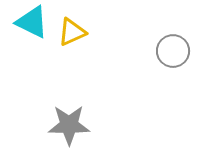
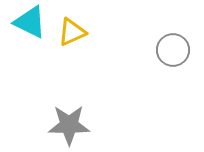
cyan triangle: moved 2 px left
gray circle: moved 1 px up
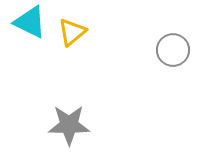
yellow triangle: rotated 16 degrees counterclockwise
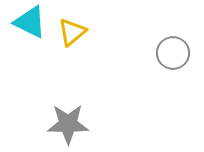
gray circle: moved 3 px down
gray star: moved 1 px left, 1 px up
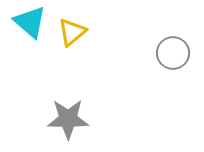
cyan triangle: rotated 15 degrees clockwise
gray star: moved 5 px up
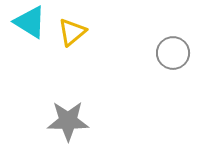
cyan triangle: rotated 9 degrees counterclockwise
gray star: moved 2 px down
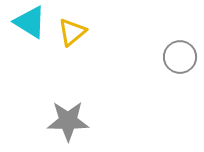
gray circle: moved 7 px right, 4 px down
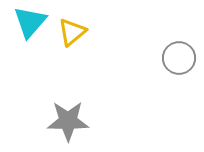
cyan triangle: rotated 39 degrees clockwise
gray circle: moved 1 px left, 1 px down
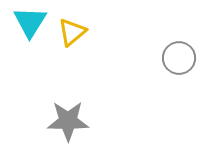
cyan triangle: rotated 9 degrees counterclockwise
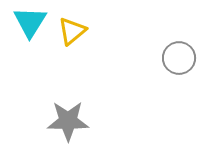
yellow triangle: moved 1 px up
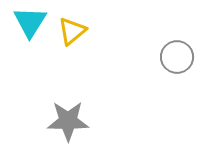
gray circle: moved 2 px left, 1 px up
